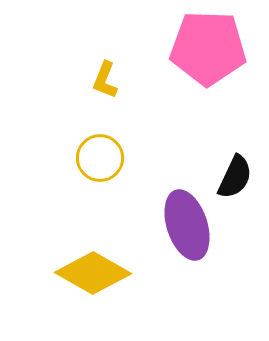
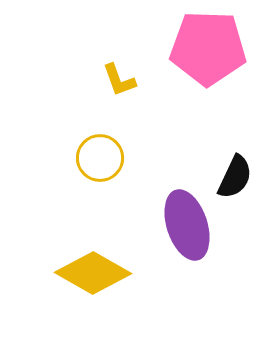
yellow L-shape: moved 14 px right; rotated 42 degrees counterclockwise
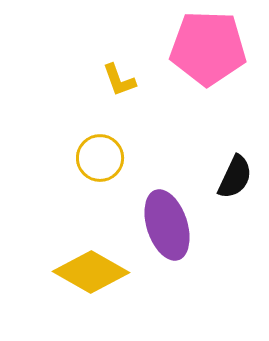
purple ellipse: moved 20 px left
yellow diamond: moved 2 px left, 1 px up
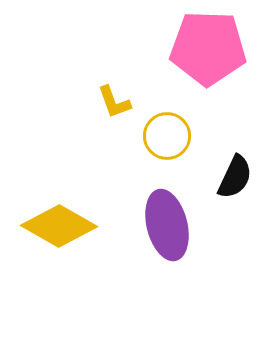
yellow L-shape: moved 5 px left, 22 px down
yellow circle: moved 67 px right, 22 px up
purple ellipse: rotated 4 degrees clockwise
yellow diamond: moved 32 px left, 46 px up
